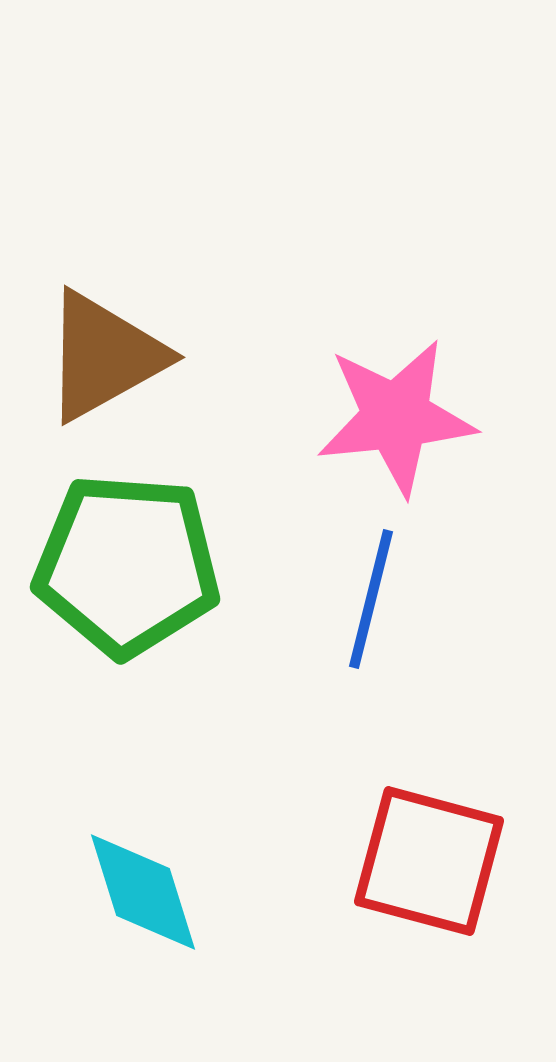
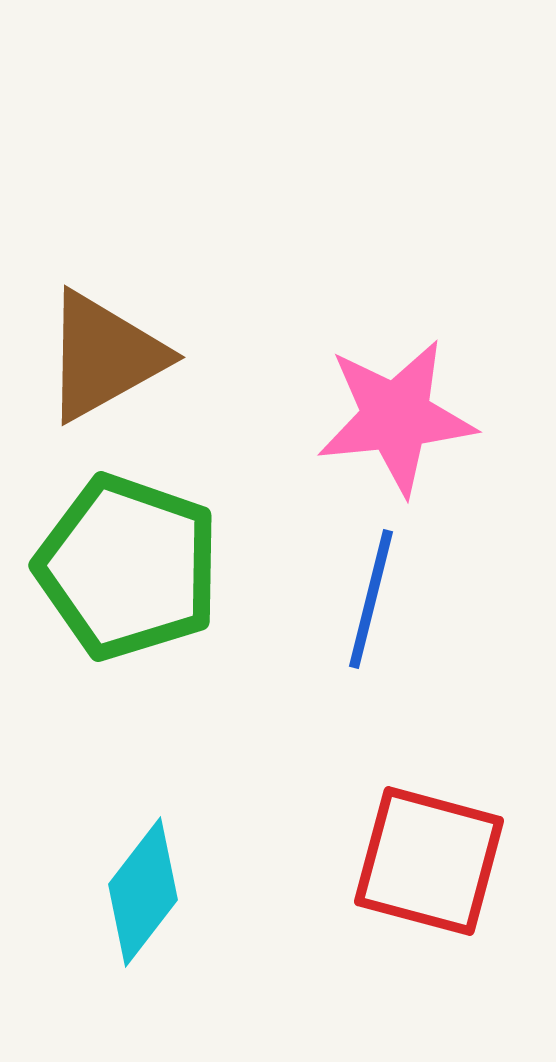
green pentagon: moved 1 px right, 2 px down; rotated 15 degrees clockwise
cyan diamond: rotated 55 degrees clockwise
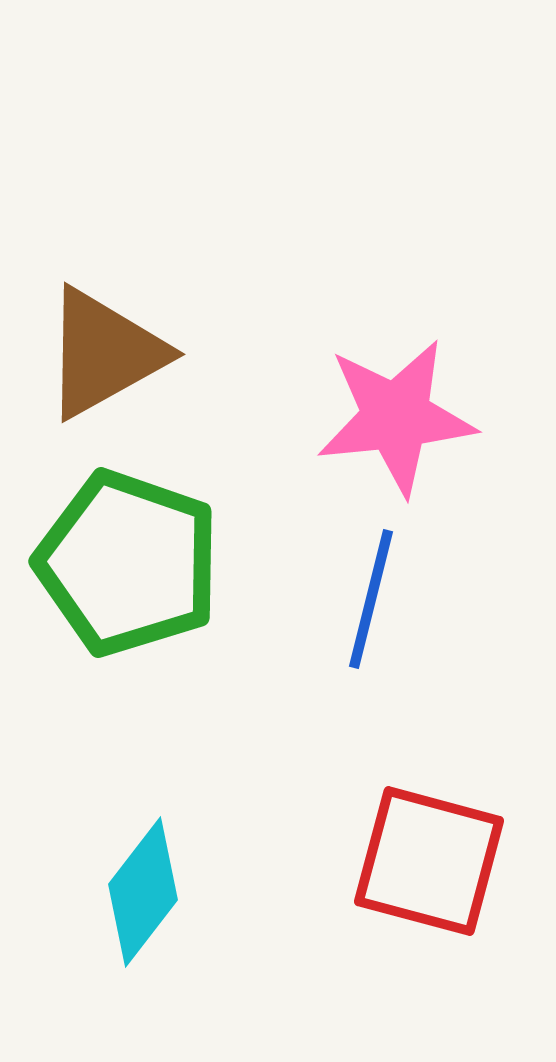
brown triangle: moved 3 px up
green pentagon: moved 4 px up
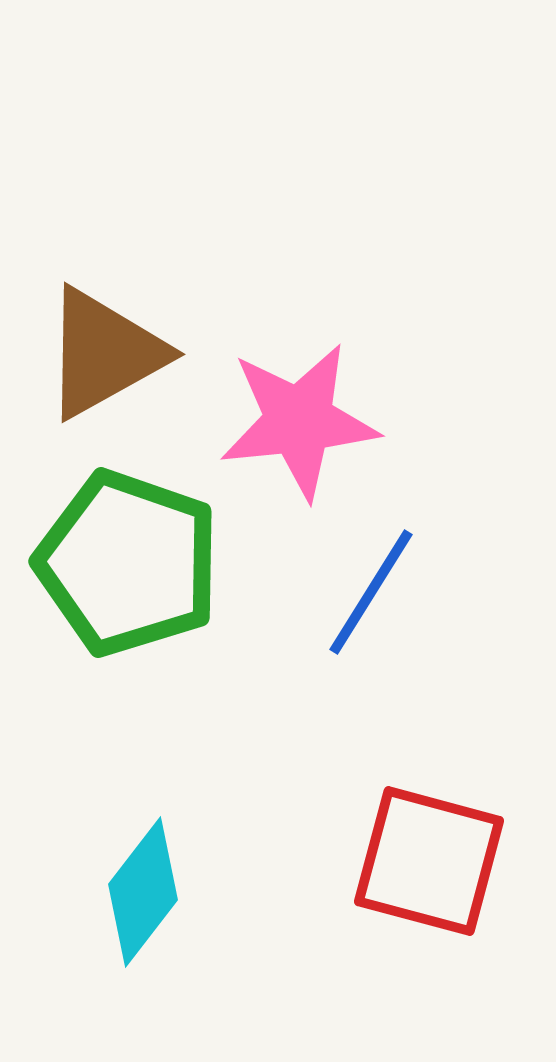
pink star: moved 97 px left, 4 px down
blue line: moved 7 px up; rotated 18 degrees clockwise
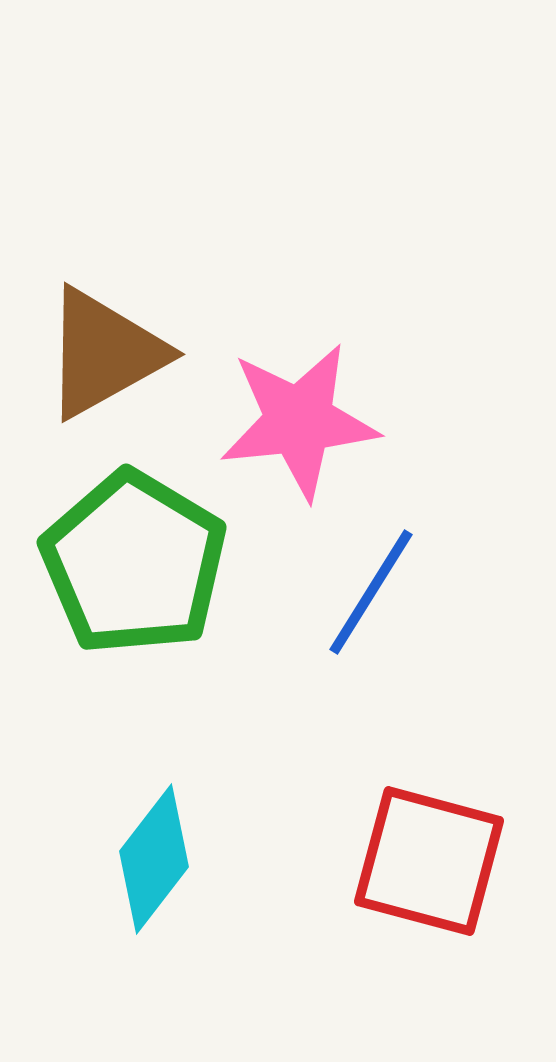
green pentagon: moved 6 px right; rotated 12 degrees clockwise
cyan diamond: moved 11 px right, 33 px up
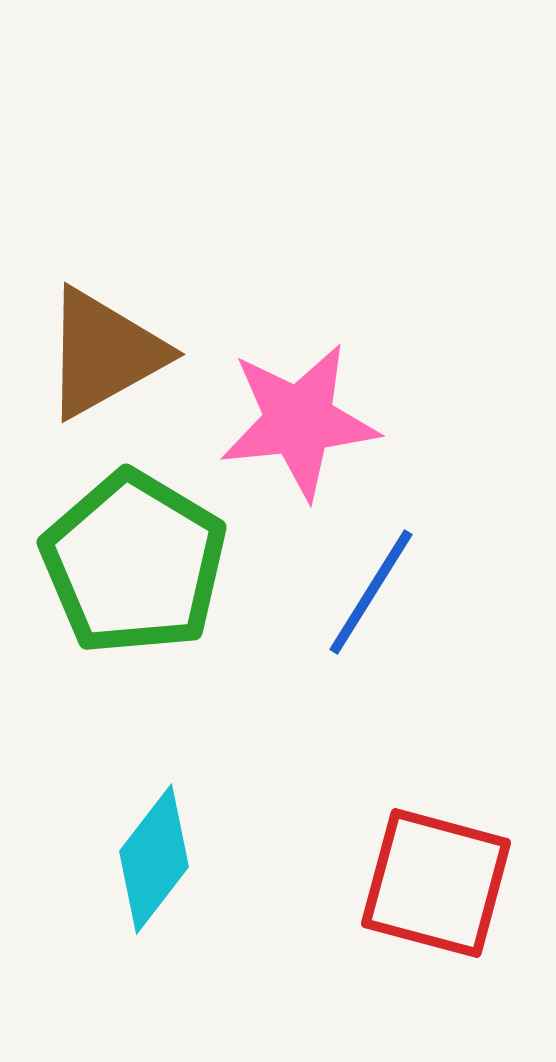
red square: moved 7 px right, 22 px down
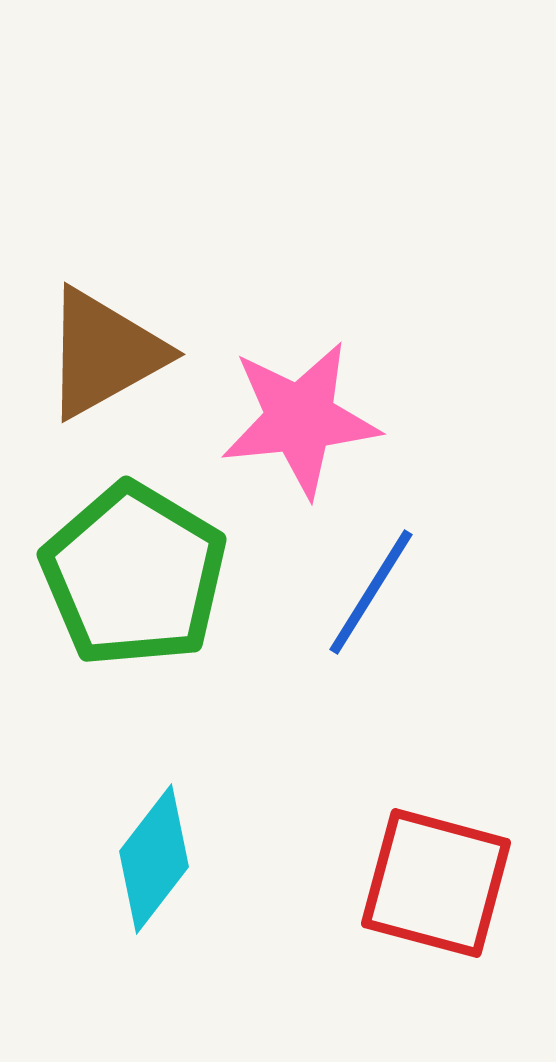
pink star: moved 1 px right, 2 px up
green pentagon: moved 12 px down
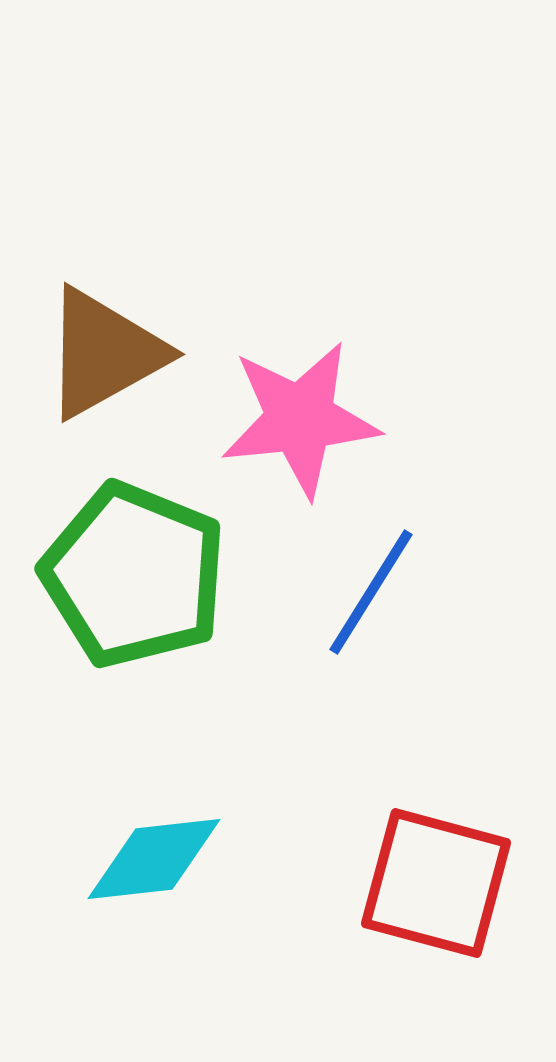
green pentagon: rotated 9 degrees counterclockwise
cyan diamond: rotated 46 degrees clockwise
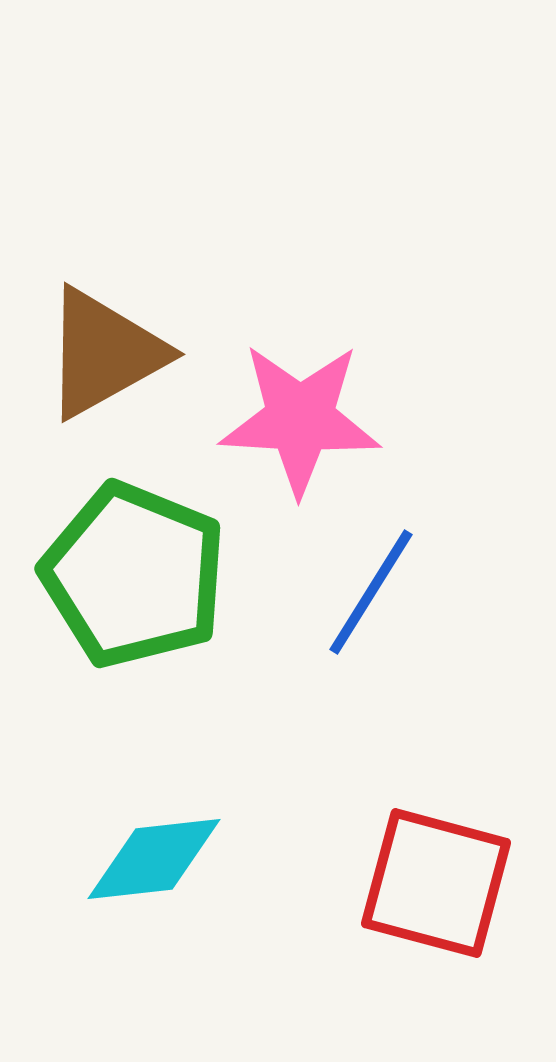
pink star: rotated 9 degrees clockwise
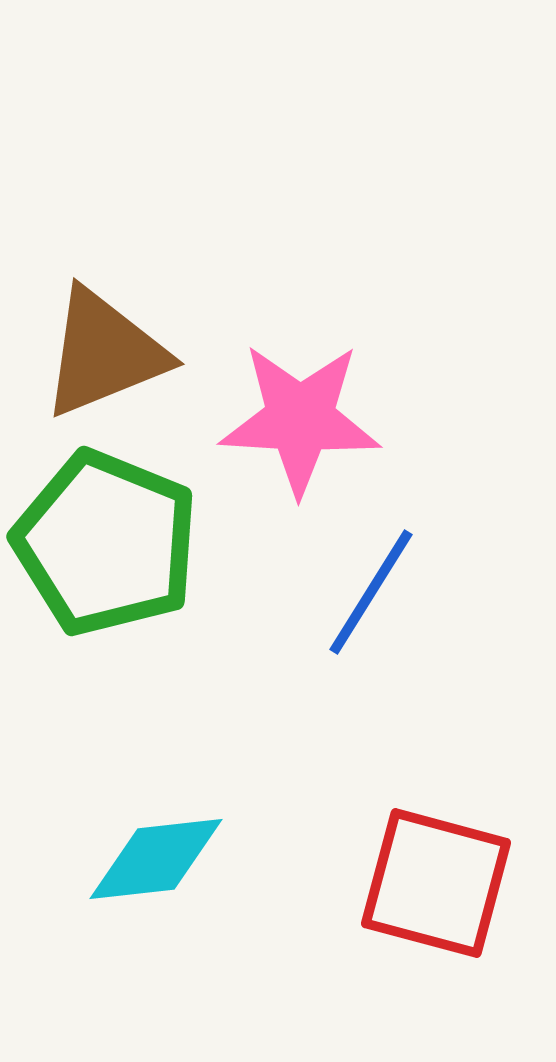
brown triangle: rotated 7 degrees clockwise
green pentagon: moved 28 px left, 32 px up
cyan diamond: moved 2 px right
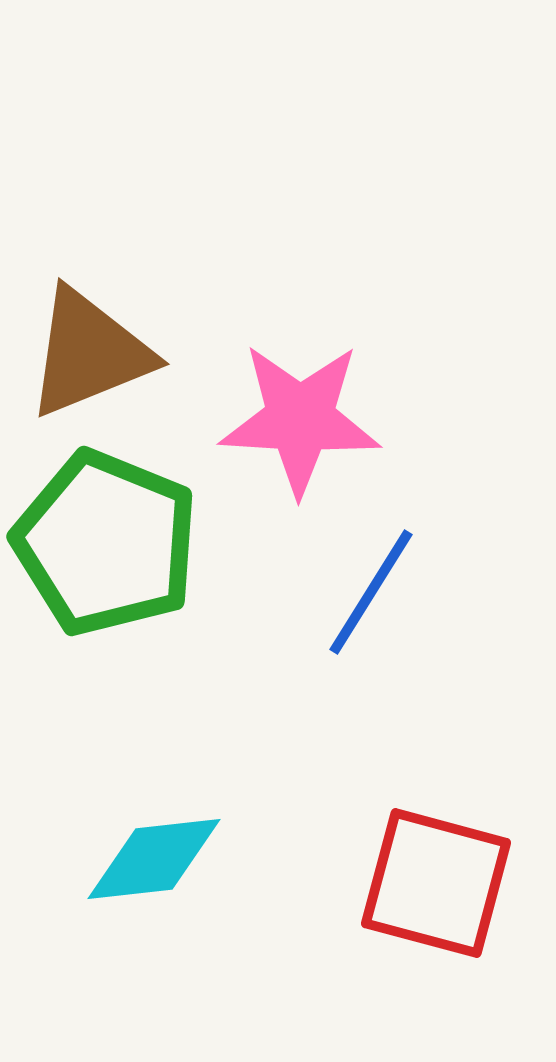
brown triangle: moved 15 px left
cyan diamond: moved 2 px left
